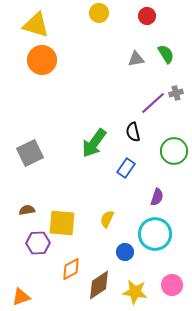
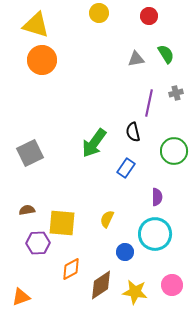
red circle: moved 2 px right
purple line: moved 4 px left; rotated 36 degrees counterclockwise
purple semicircle: rotated 18 degrees counterclockwise
brown diamond: moved 2 px right
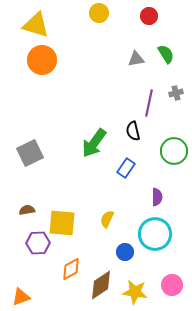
black semicircle: moved 1 px up
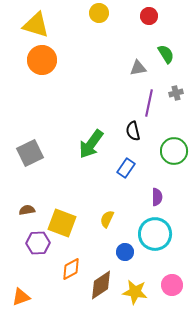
gray triangle: moved 2 px right, 9 px down
green arrow: moved 3 px left, 1 px down
yellow square: rotated 16 degrees clockwise
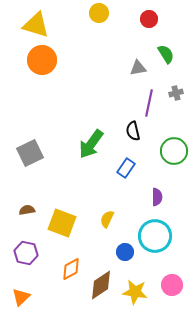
red circle: moved 3 px down
cyan circle: moved 2 px down
purple hexagon: moved 12 px left, 10 px down; rotated 15 degrees clockwise
orange triangle: rotated 24 degrees counterclockwise
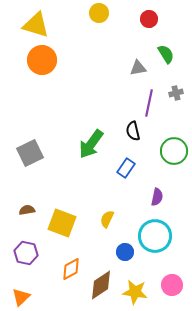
purple semicircle: rotated 12 degrees clockwise
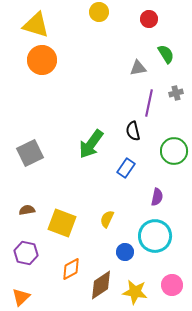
yellow circle: moved 1 px up
